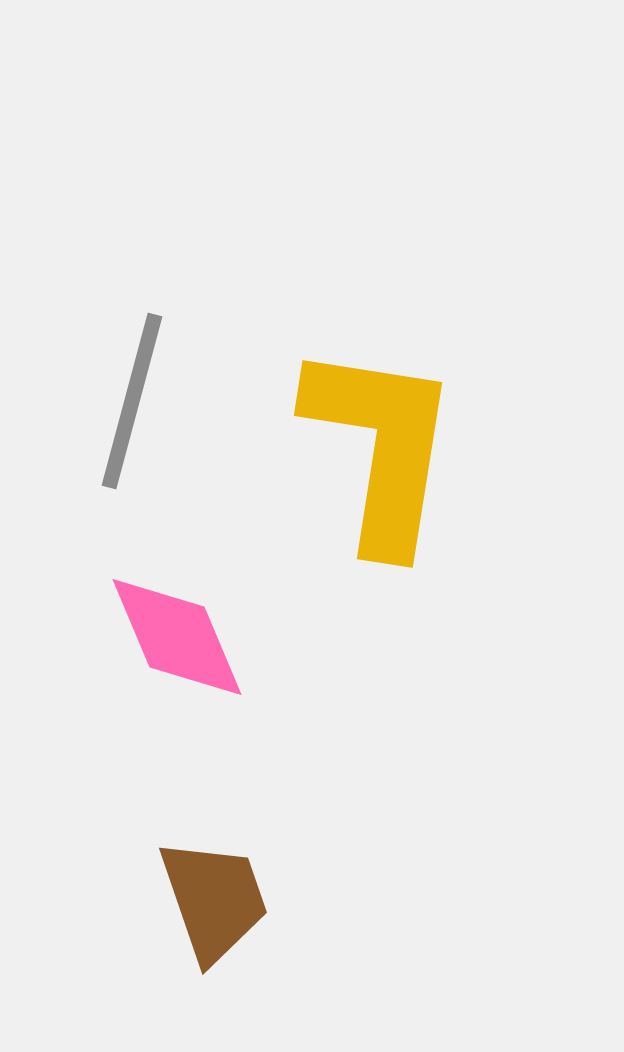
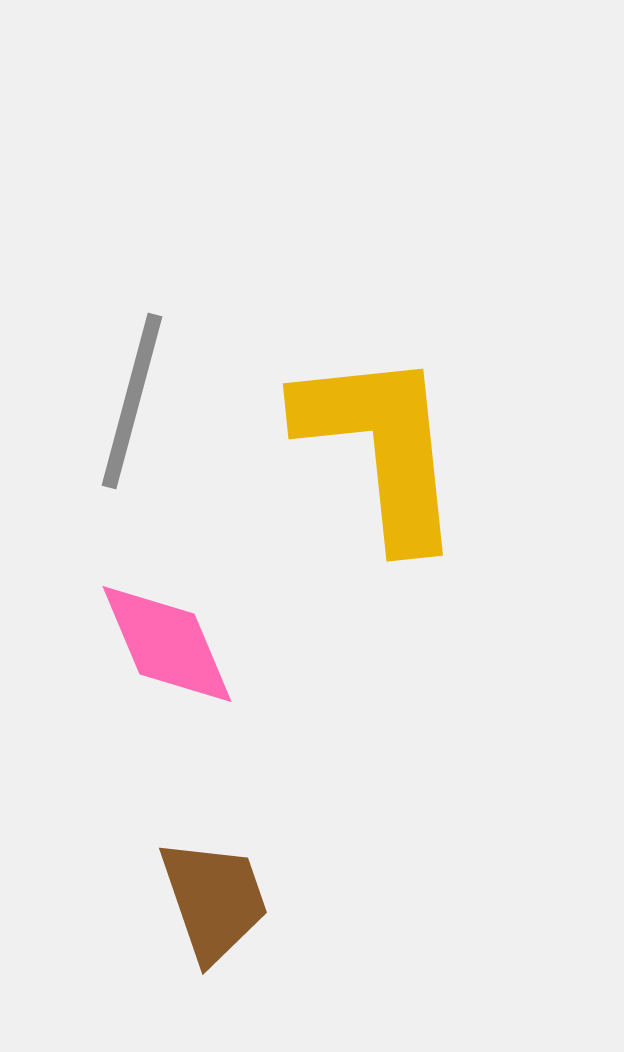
yellow L-shape: rotated 15 degrees counterclockwise
pink diamond: moved 10 px left, 7 px down
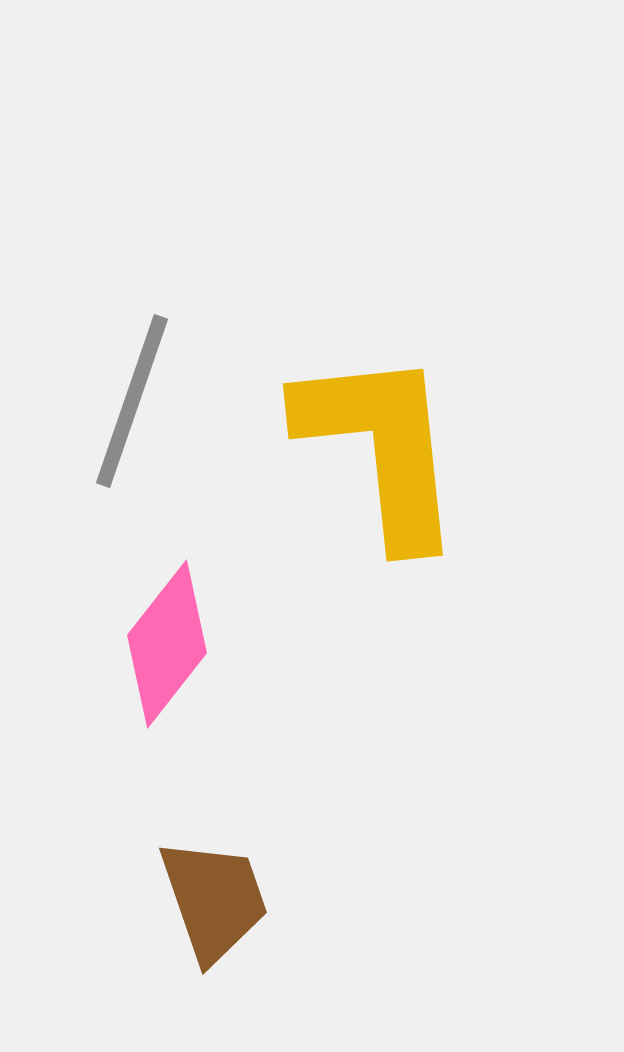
gray line: rotated 4 degrees clockwise
pink diamond: rotated 61 degrees clockwise
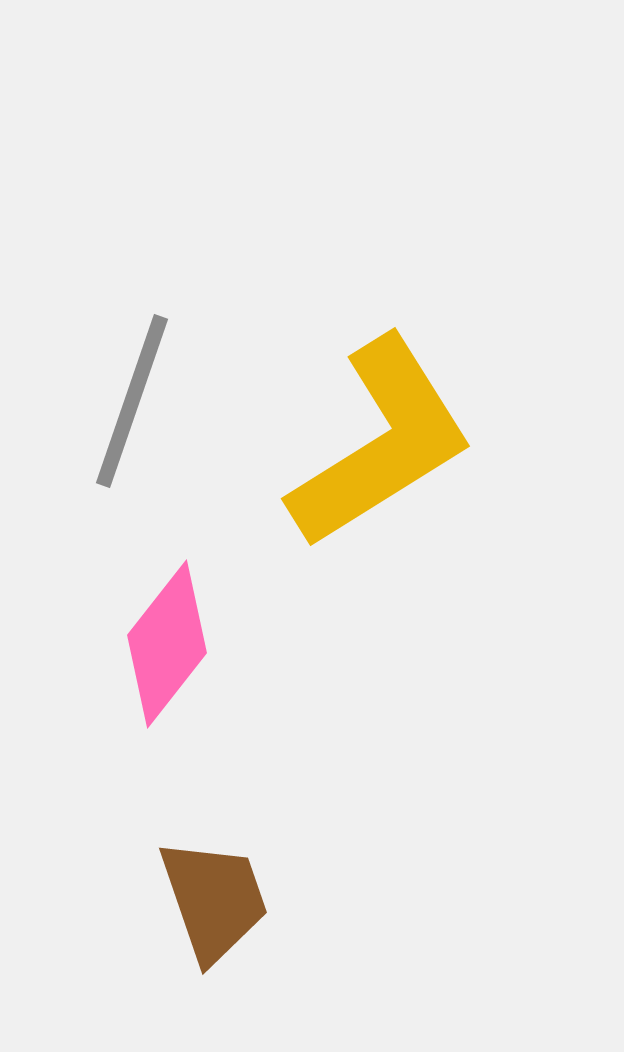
yellow L-shape: moved 4 px up; rotated 64 degrees clockwise
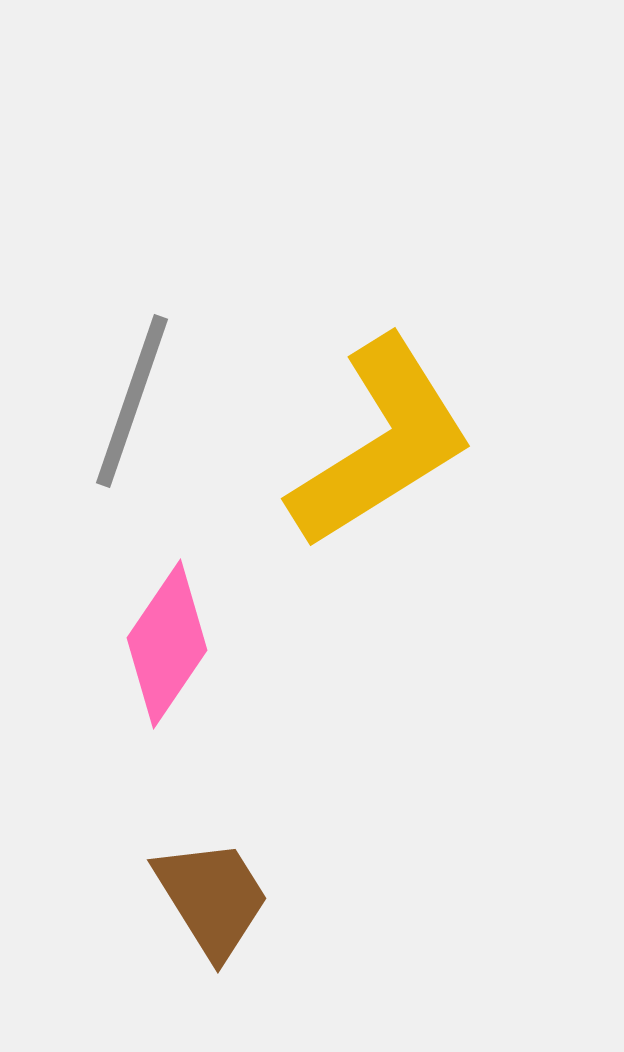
pink diamond: rotated 4 degrees counterclockwise
brown trapezoid: moved 2 px left, 2 px up; rotated 13 degrees counterclockwise
